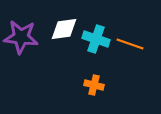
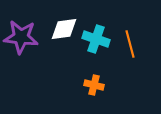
orange line: rotated 56 degrees clockwise
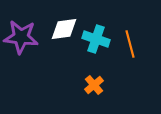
orange cross: rotated 36 degrees clockwise
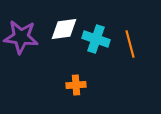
orange cross: moved 18 px left; rotated 36 degrees clockwise
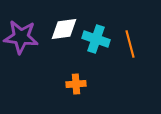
orange cross: moved 1 px up
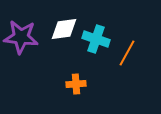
orange line: moved 3 px left, 9 px down; rotated 44 degrees clockwise
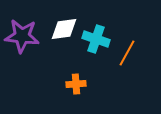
purple star: moved 1 px right, 1 px up
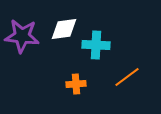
cyan cross: moved 6 px down; rotated 16 degrees counterclockwise
orange line: moved 24 px down; rotated 24 degrees clockwise
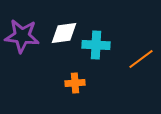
white diamond: moved 4 px down
orange line: moved 14 px right, 18 px up
orange cross: moved 1 px left, 1 px up
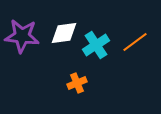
cyan cross: rotated 36 degrees counterclockwise
orange line: moved 6 px left, 17 px up
orange cross: moved 2 px right; rotated 18 degrees counterclockwise
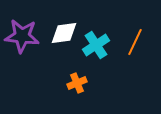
orange line: rotated 28 degrees counterclockwise
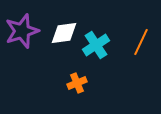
purple star: moved 5 px up; rotated 24 degrees counterclockwise
orange line: moved 6 px right
